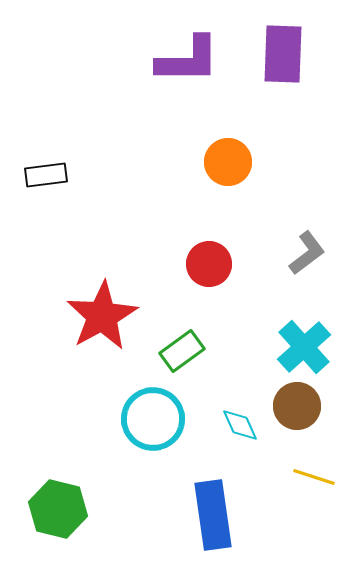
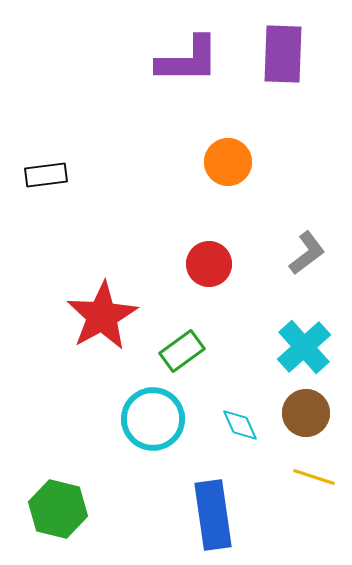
brown circle: moved 9 px right, 7 px down
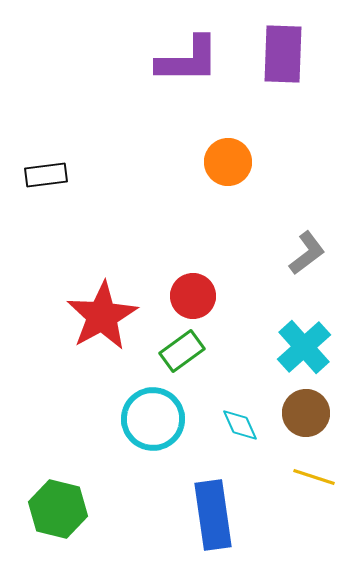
red circle: moved 16 px left, 32 px down
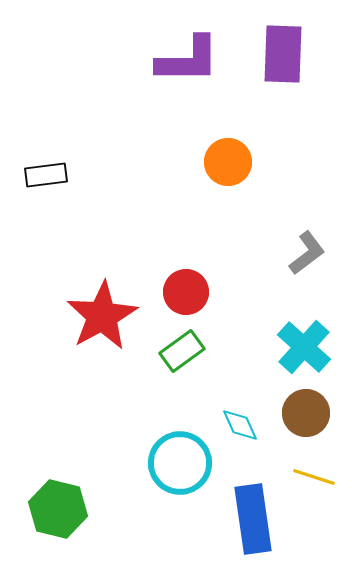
red circle: moved 7 px left, 4 px up
cyan cross: rotated 6 degrees counterclockwise
cyan circle: moved 27 px right, 44 px down
blue rectangle: moved 40 px right, 4 px down
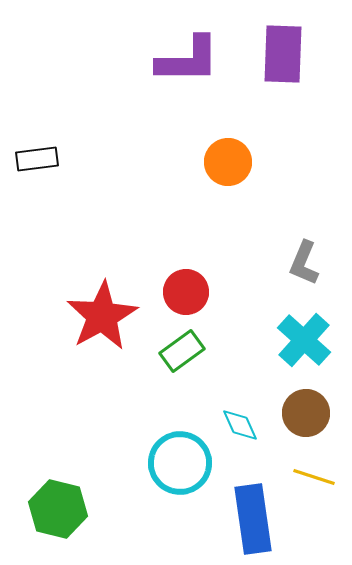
black rectangle: moved 9 px left, 16 px up
gray L-shape: moved 3 px left, 10 px down; rotated 150 degrees clockwise
cyan cross: moved 7 px up
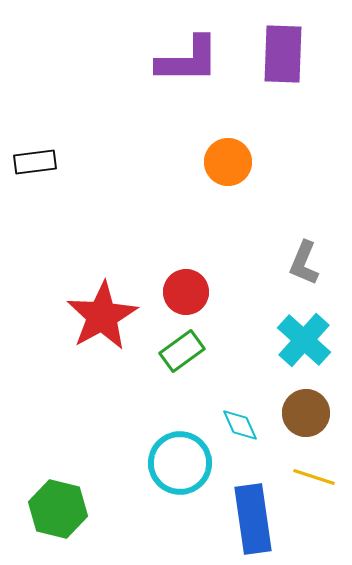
black rectangle: moved 2 px left, 3 px down
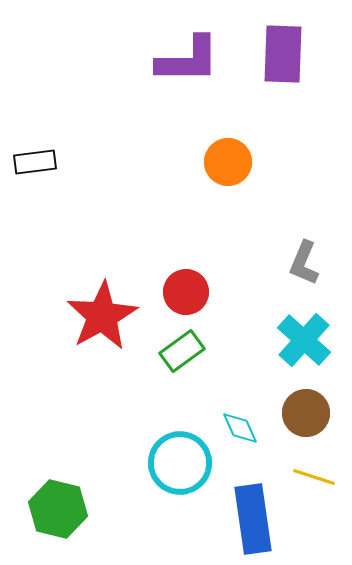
cyan diamond: moved 3 px down
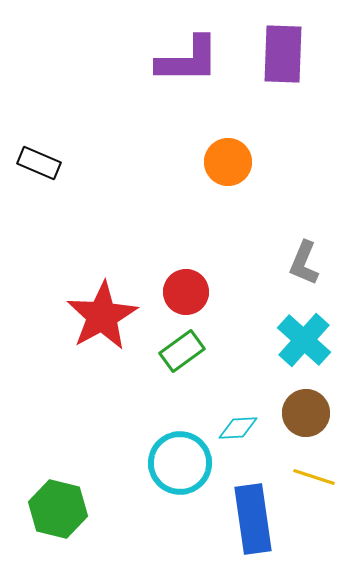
black rectangle: moved 4 px right, 1 px down; rotated 30 degrees clockwise
cyan diamond: moved 2 px left; rotated 69 degrees counterclockwise
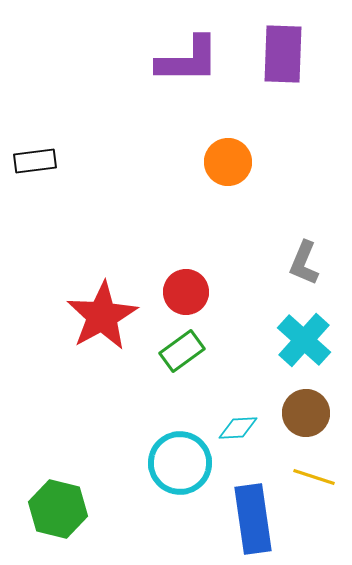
black rectangle: moved 4 px left, 2 px up; rotated 30 degrees counterclockwise
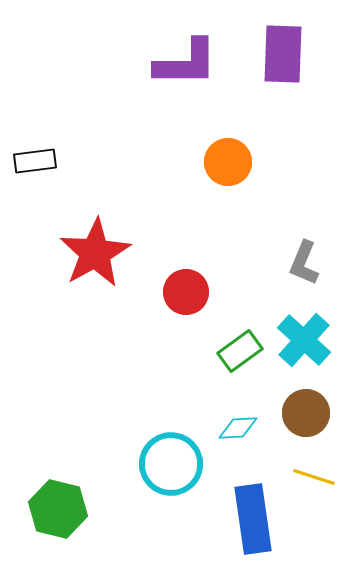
purple L-shape: moved 2 px left, 3 px down
red star: moved 7 px left, 63 px up
green rectangle: moved 58 px right
cyan circle: moved 9 px left, 1 px down
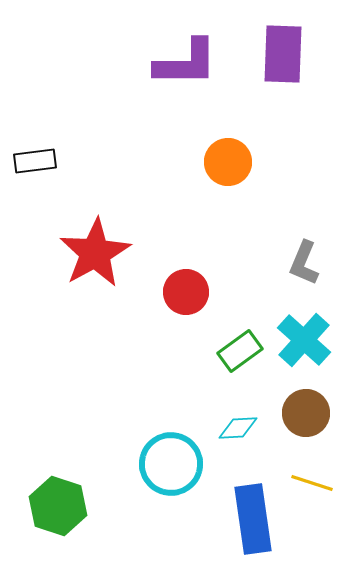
yellow line: moved 2 px left, 6 px down
green hexagon: moved 3 px up; rotated 4 degrees clockwise
